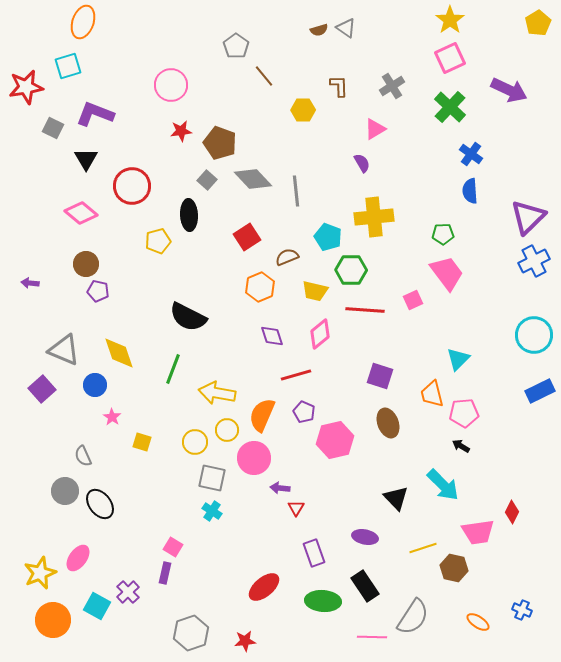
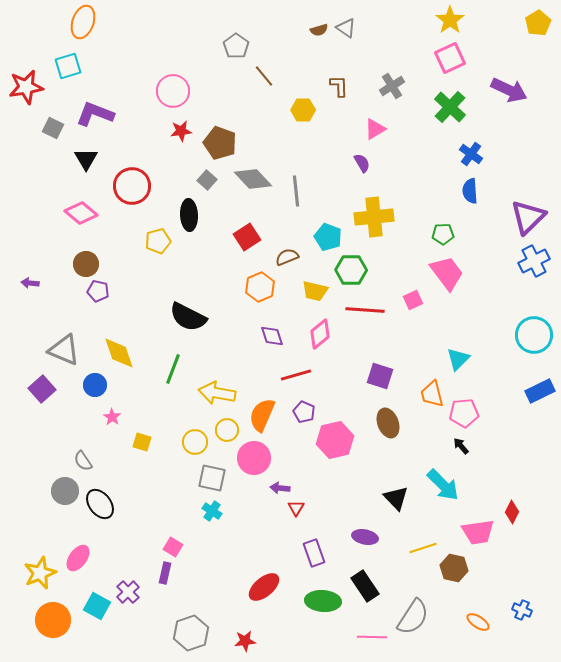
pink circle at (171, 85): moved 2 px right, 6 px down
black arrow at (461, 446): rotated 18 degrees clockwise
gray semicircle at (83, 456): moved 5 px down; rotated 10 degrees counterclockwise
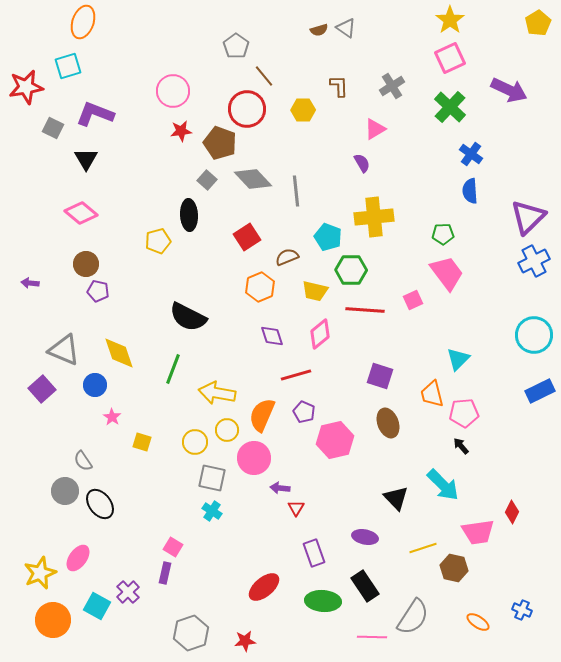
red circle at (132, 186): moved 115 px right, 77 px up
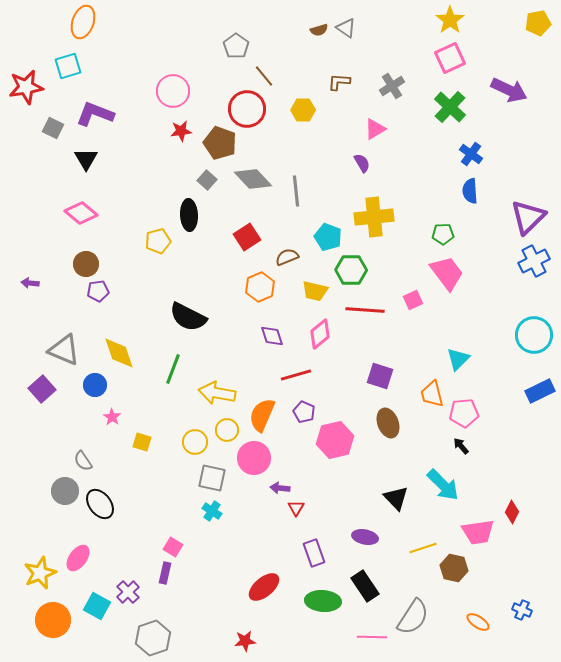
yellow pentagon at (538, 23): rotated 20 degrees clockwise
brown L-shape at (339, 86): moved 4 px up; rotated 85 degrees counterclockwise
purple pentagon at (98, 291): rotated 20 degrees counterclockwise
gray hexagon at (191, 633): moved 38 px left, 5 px down
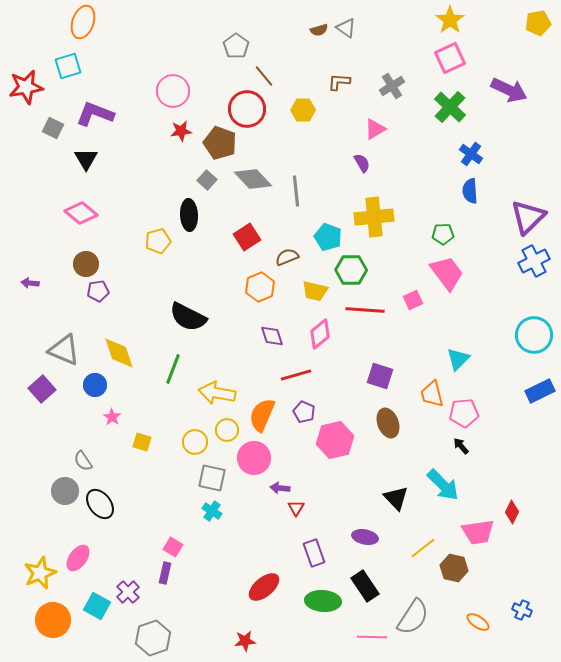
yellow line at (423, 548): rotated 20 degrees counterclockwise
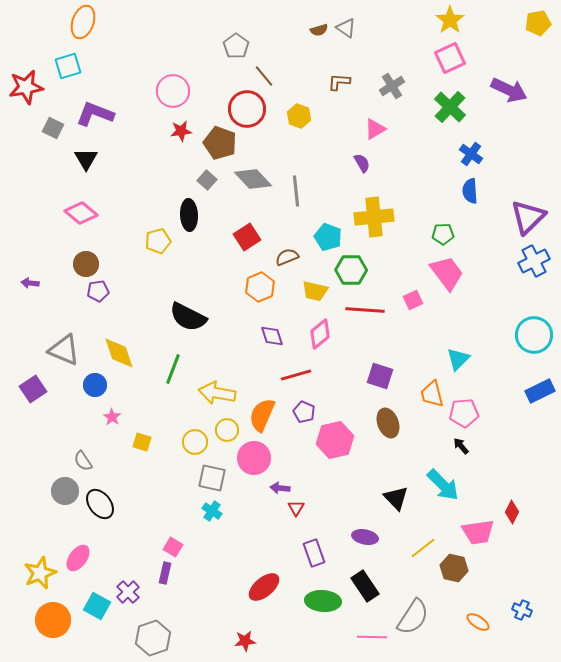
yellow hexagon at (303, 110): moved 4 px left, 6 px down; rotated 20 degrees clockwise
purple square at (42, 389): moved 9 px left; rotated 8 degrees clockwise
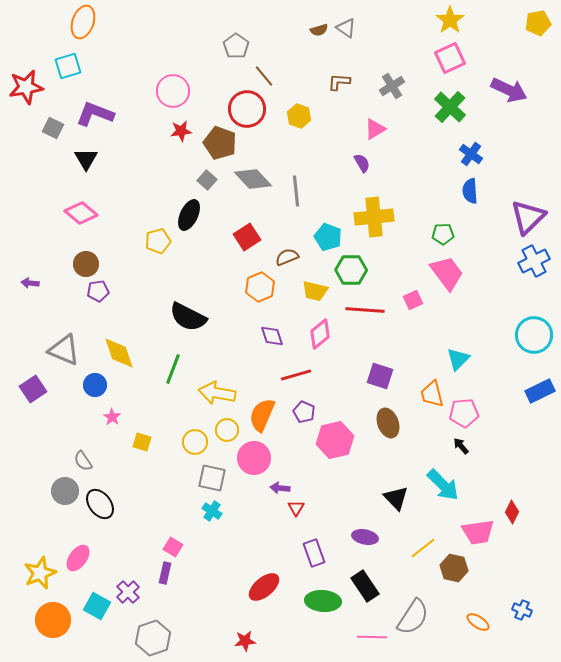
black ellipse at (189, 215): rotated 28 degrees clockwise
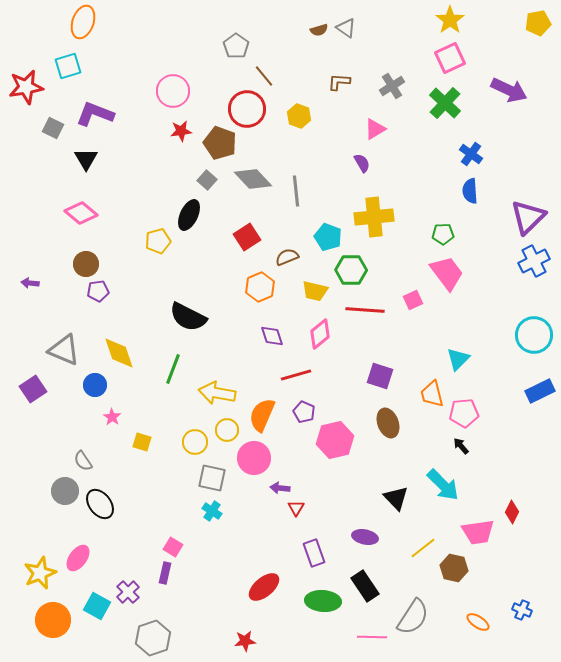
green cross at (450, 107): moved 5 px left, 4 px up
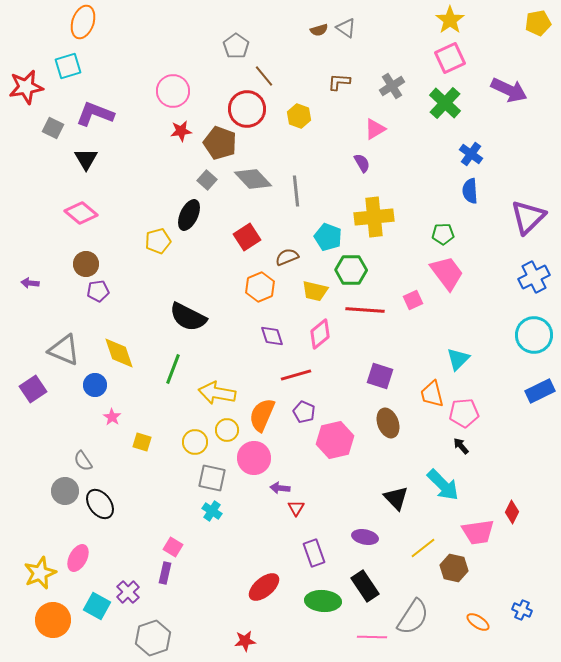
blue cross at (534, 261): moved 16 px down
pink ellipse at (78, 558): rotated 8 degrees counterclockwise
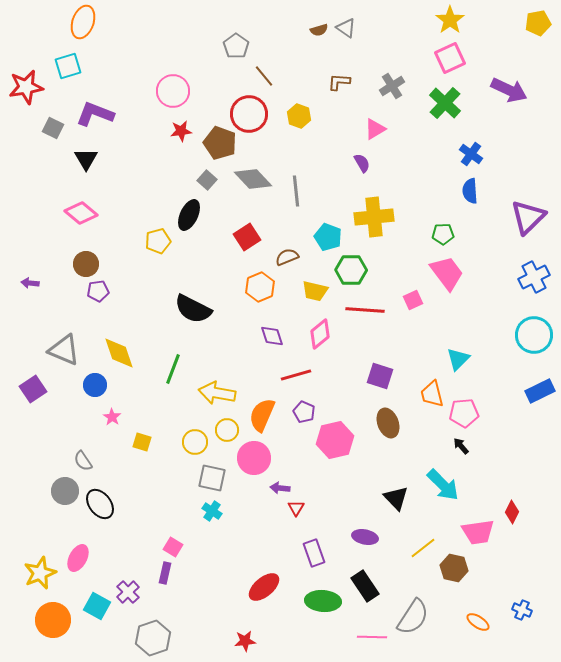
red circle at (247, 109): moved 2 px right, 5 px down
black semicircle at (188, 317): moved 5 px right, 8 px up
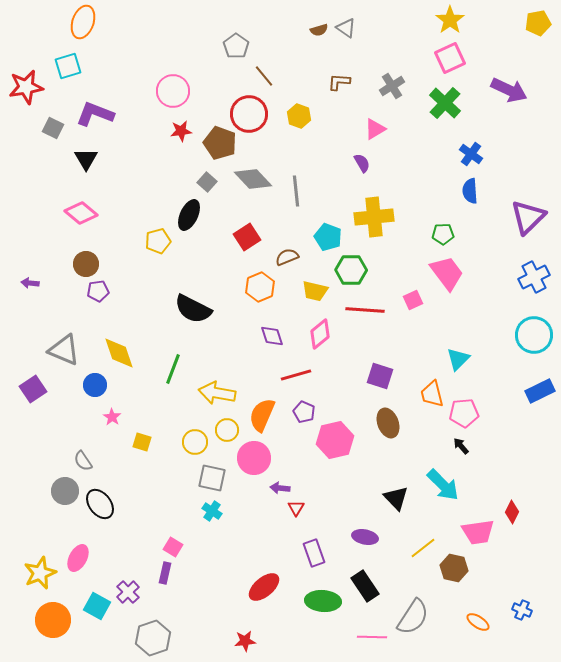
gray square at (207, 180): moved 2 px down
